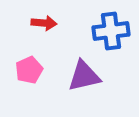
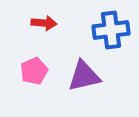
blue cross: moved 1 px up
pink pentagon: moved 5 px right, 1 px down
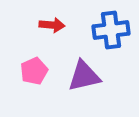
red arrow: moved 8 px right, 2 px down
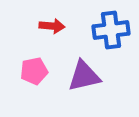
red arrow: moved 1 px down
pink pentagon: rotated 12 degrees clockwise
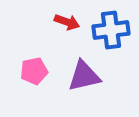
red arrow: moved 15 px right, 4 px up; rotated 15 degrees clockwise
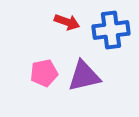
pink pentagon: moved 10 px right, 2 px down
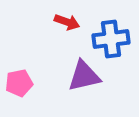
blue cross: moved 9 px down
pink pentagon: moved 25 px left, 10 px down
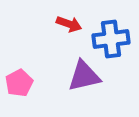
red arrow: moved 2 px right, 2 px down
pink pentagon: rotated 16 degrees counterclockwise
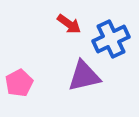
red arrow: rotated 15 degrees clockwise
blue cross: rotated 18 degrees counterclockwise
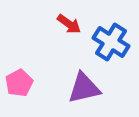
blue cross: moved 3 px down; rotated 33 degrees counterclockwise
purple triangle: moved 12 px down
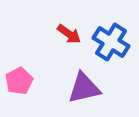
red arrow: moved 10 px down
pink pentagon: moved 2 px up
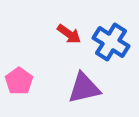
pink pentagon: rotated 8 degrees counterclockwise
